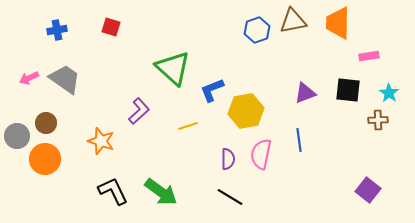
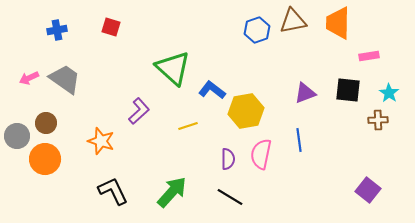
blue L-shape: rotated 60 degrees clockwise
green arrow: moved 11 px right; rotated 84 degrees counterclockwise
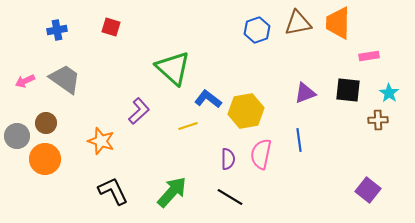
brown triangle: moved 5 px right, 2 px down
pink arrow: moved 4 px left, 3 px down
blue L-shape: moved 4 px left, 9 px down
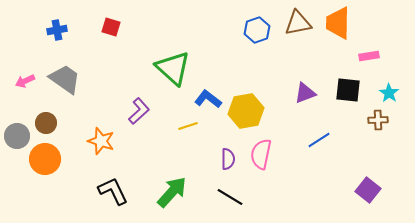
blue line: moved 20 px right; rotated 65 degrees clockwise
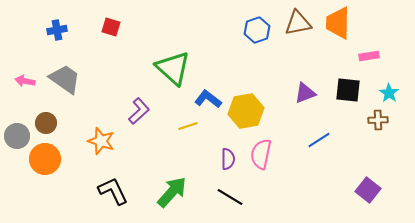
pink arrow: rotated 36 degrees clockwise
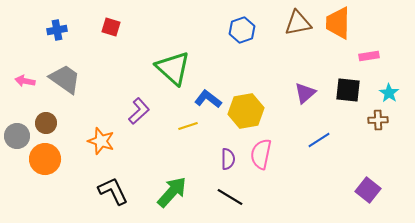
blue hexagon: moved 15 px left
purple triangle: rotated 20 degrees counterclockwise
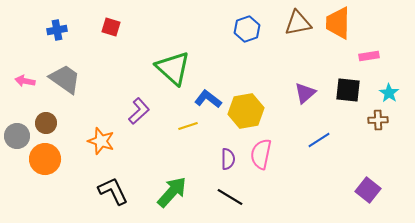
blue hexagon: moved 5 px right, 1 px up
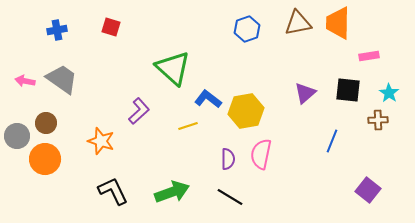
gray trapezoid: moved 3 px left
blue line: moved 13 px right, 1 px down; rotated 35 degrees counterclockwise
green arrow: rotated 28 degrees clockwise
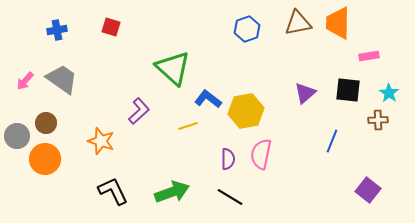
pink arrow: rotated 60 degrees counterclockwise
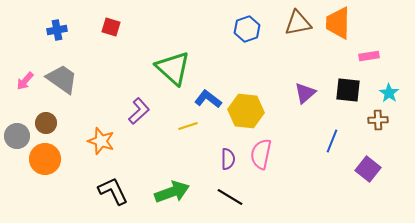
yellow hexagon: rotated 16 degrees clockwise
purple square: moved 21 px up
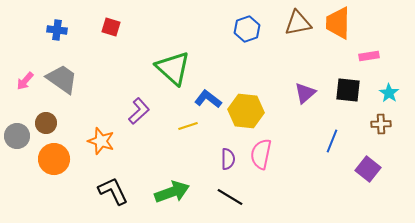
blue cross: rotated 18 degrees clockwise
brown cross: moved 3 px right, 4 px down
orange circle: moved 9 px right
